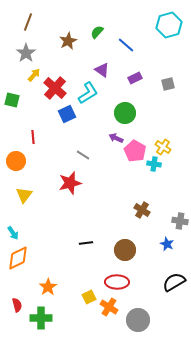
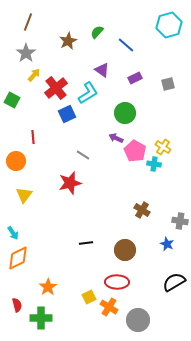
red cross: moved 1 px right; rotated 10 degrees clockwise
green square: rotated 14 degrees clockwise
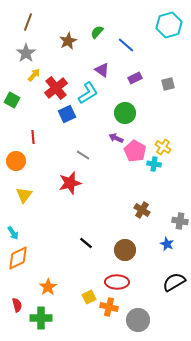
black line: rotated 48 degrees clockwise
orange cross: rotated 18 degrees counterclockwise
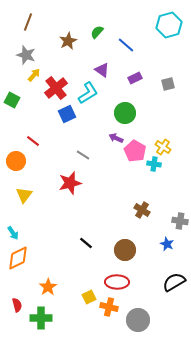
gray star: moved 2 px down; rotated 18 degrees counterclockwise
red line: moved 4 px down; rotated 48 degrees counterclockwise
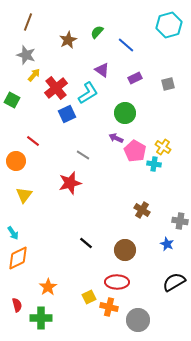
brown star: moved 1 px up
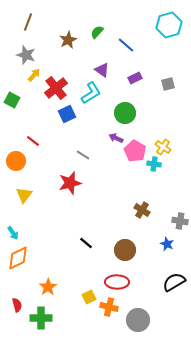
cyan L-shape: moved 3 px right
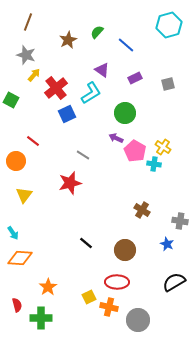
green square: moved 1 px left
orange diamond: moved 2 px right; rotated 30 degrees clockwise
